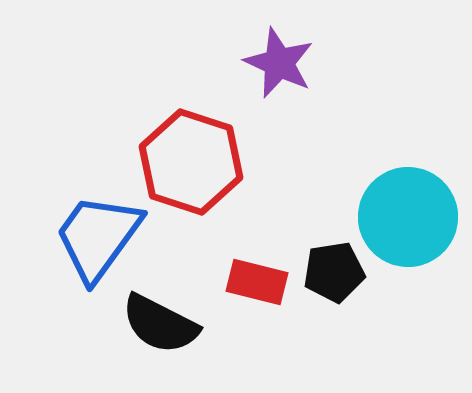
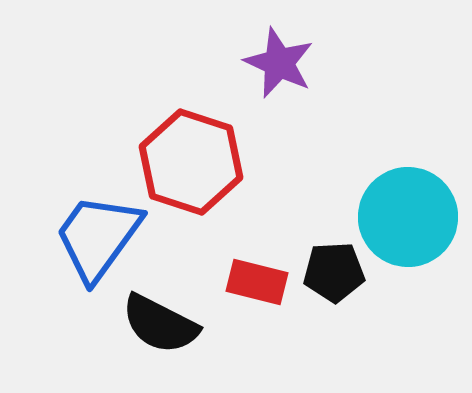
black pentagon: rotated 6 degrees clockwise
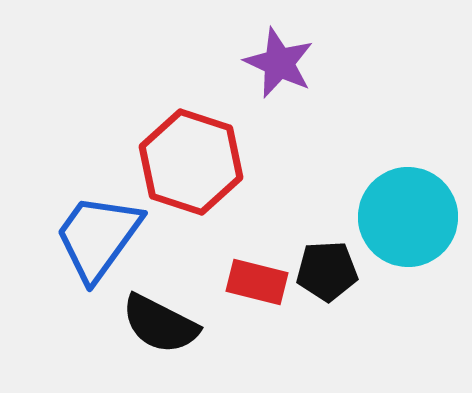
black pentagon: moved 7 px left, 1 px up
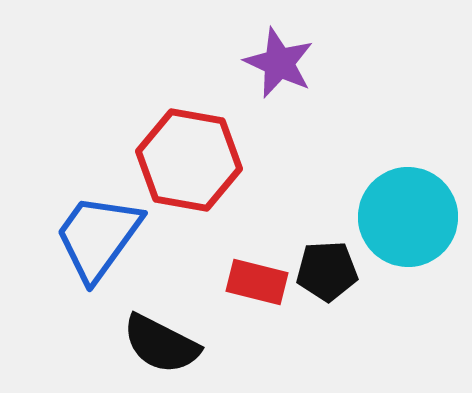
red hexagon: moved 2 px left, 2 px up; rotated 8 degrees counterclockwise
black semicircle: moved 1 px right, 20 px down
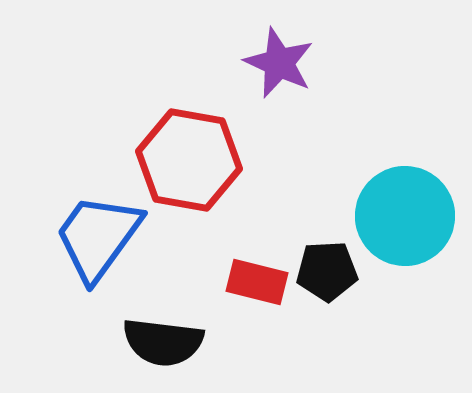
cyan circle: moved 3 px left, 1 px up
black semicircle: moved 2 px right, 2 px up; rotated 20 degrees counterclockwise
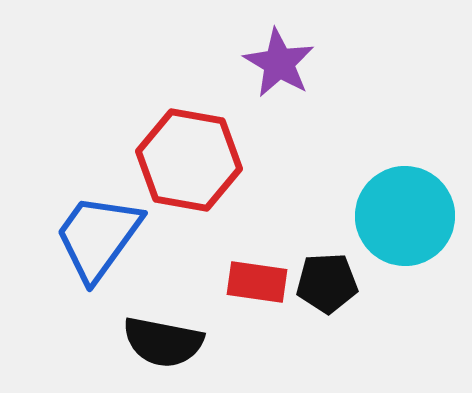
purple star: rotated 6 degrees clockwise
black pentagon: moved 12 px down
red rectangle: rotated 6 degrees counterclockwise
black semicircle: rotated 4 degrees clockwise
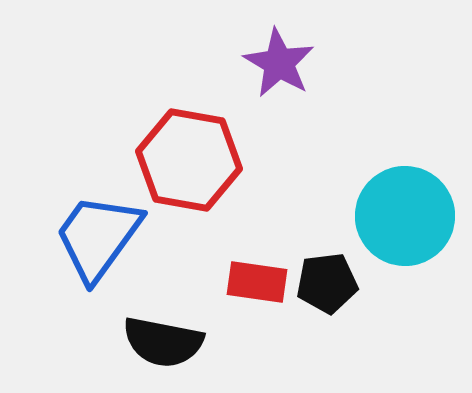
black pentagon: rotated 4 degrees counterclockwise
